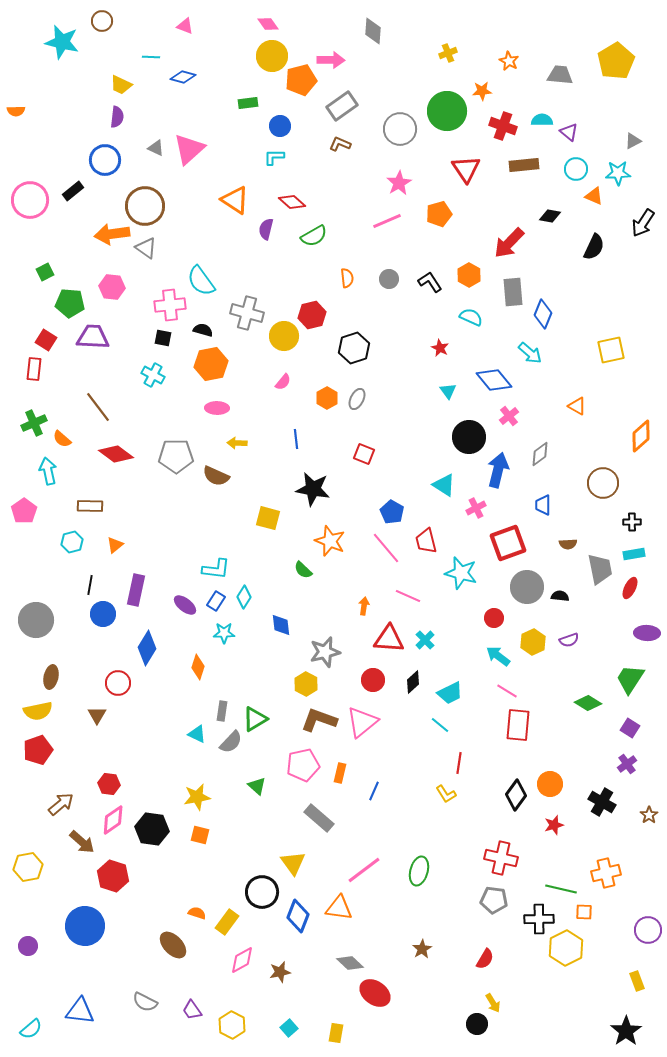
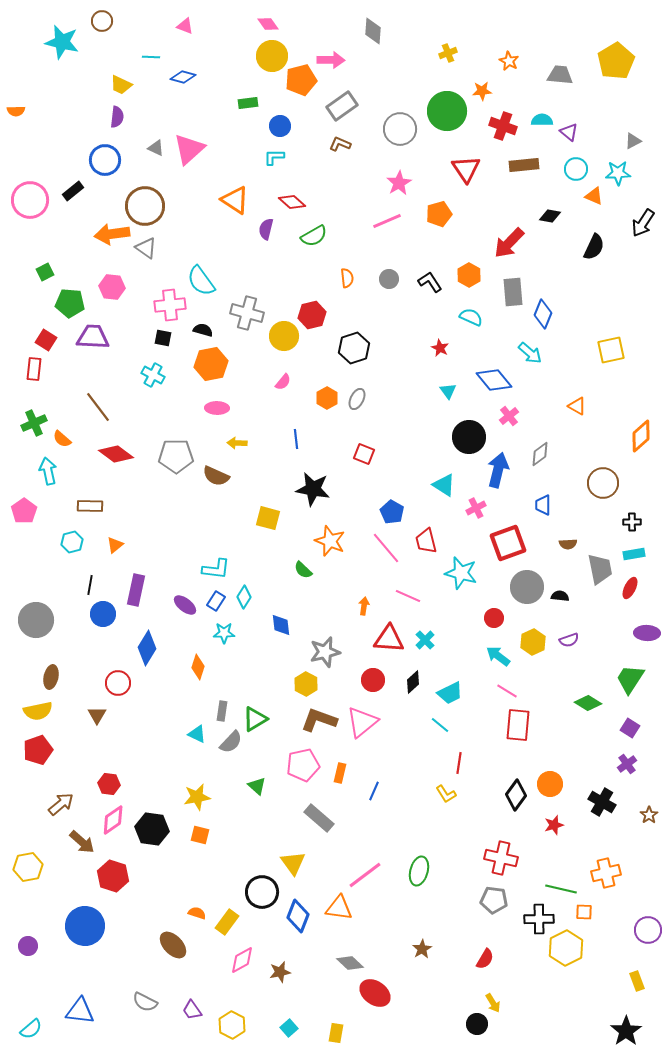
pink line at (364, 870): moved 1 px right, 5 px down
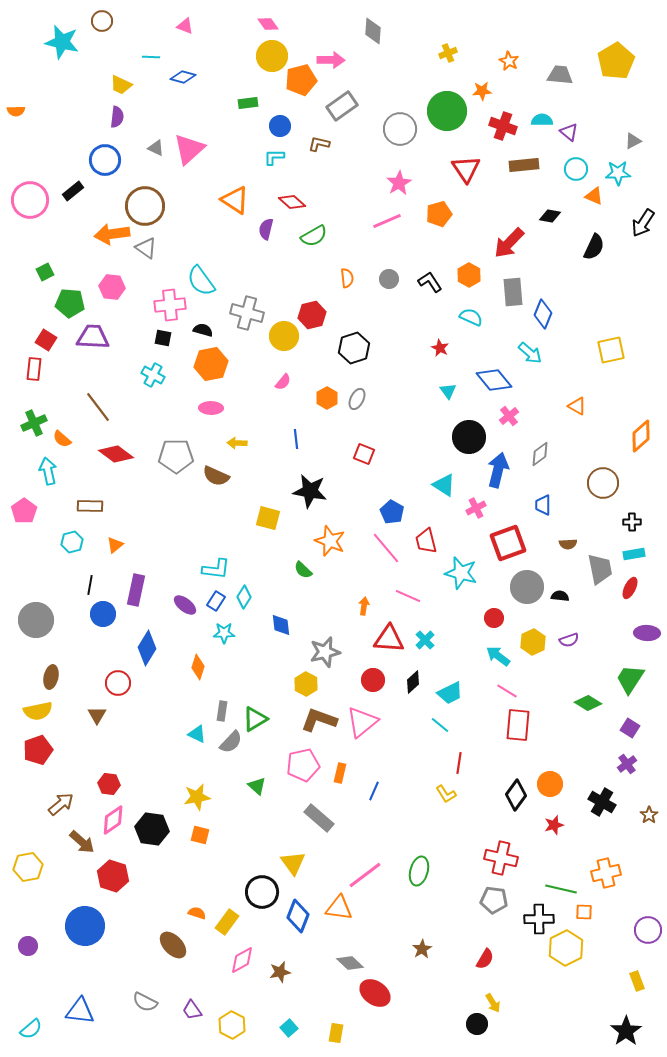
brown L-shape at (340, 144): moved 21 px left; rotated 10 degrees counterclockwise
pink ellipse at (217, 408): moved 6 px left
black star at (313, 489): moved 3 px left, 2 px down
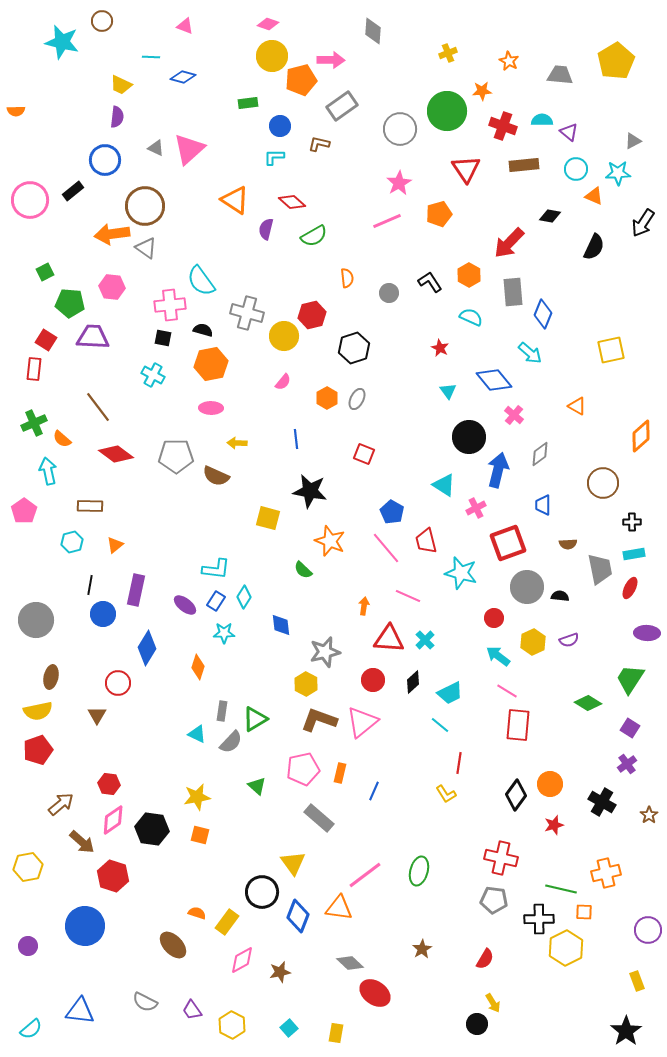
pink diamond at (268, 24): rotated 35 degrees counterclockwise
gray circle at (389, 279): moved 14 px down
pink cross at (509, 416): moved 5 px right, 1 px up; rotated 12 degrees counterclockwise
pink pentagon at (303, 765): moved 4 px down
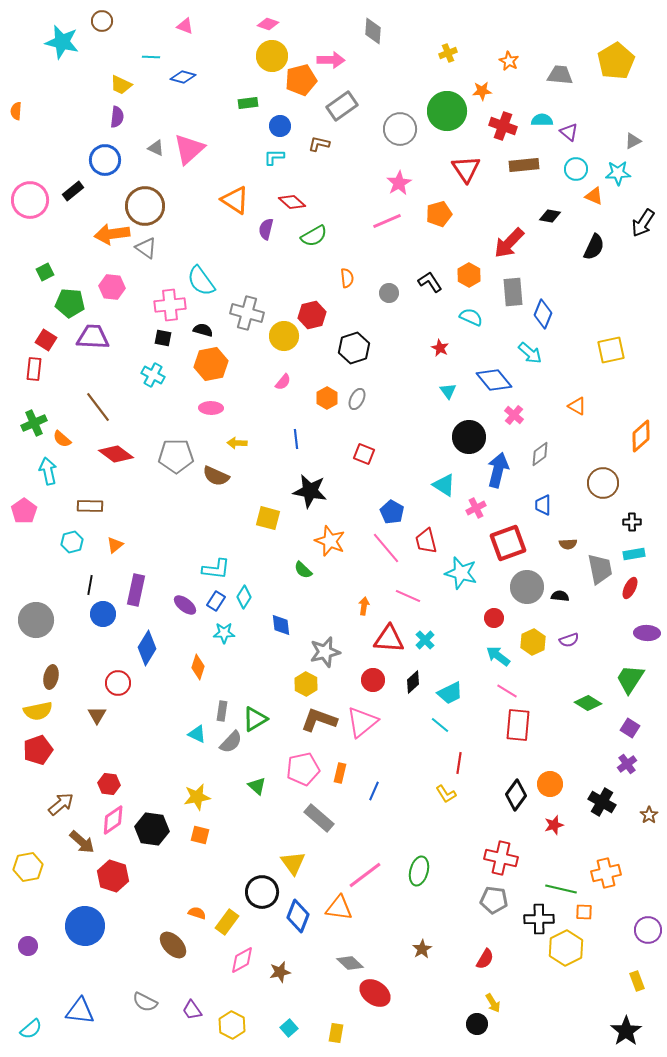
orange semicircle at (16, 111): rotated 96 degrees clockwise
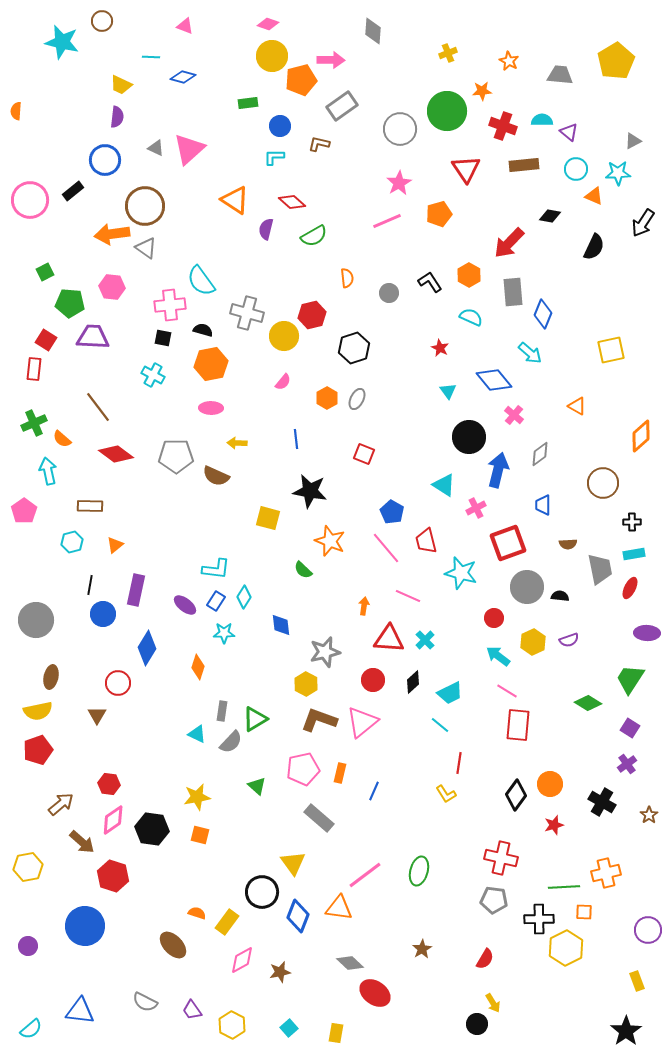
green line at (561, 889): moved 3 px right, 2 px up; rotated 16 degrees counterclockwise
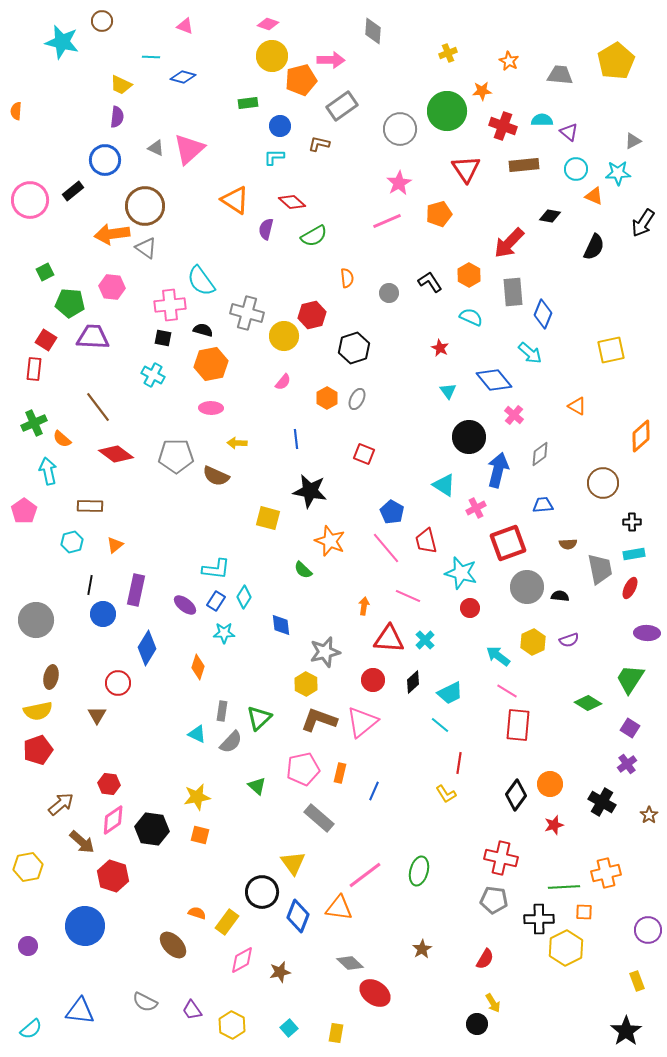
blue trapezoid at (543, 505): rotated 85 degrees clockwise
red circle at (494, 618): moved 24 px left, 10 px up
green triangle at (255, 719): moved 4 px right, 1 px up; rotated 12 degrees counterclockwise
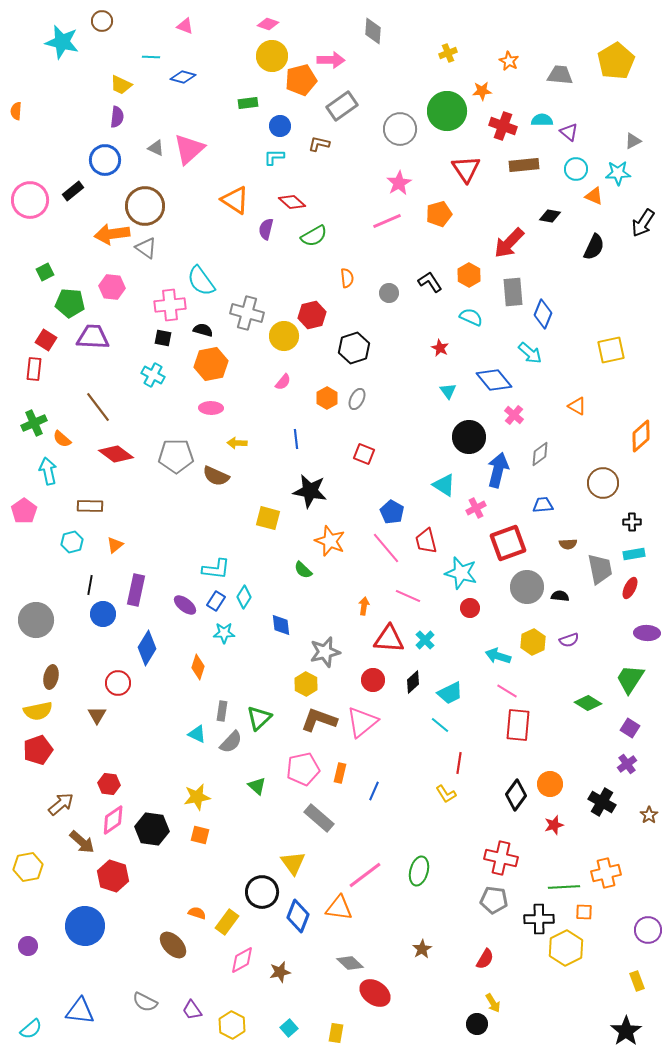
cyan arrow at (498, 656): rotated 20 degrees counterclockwise
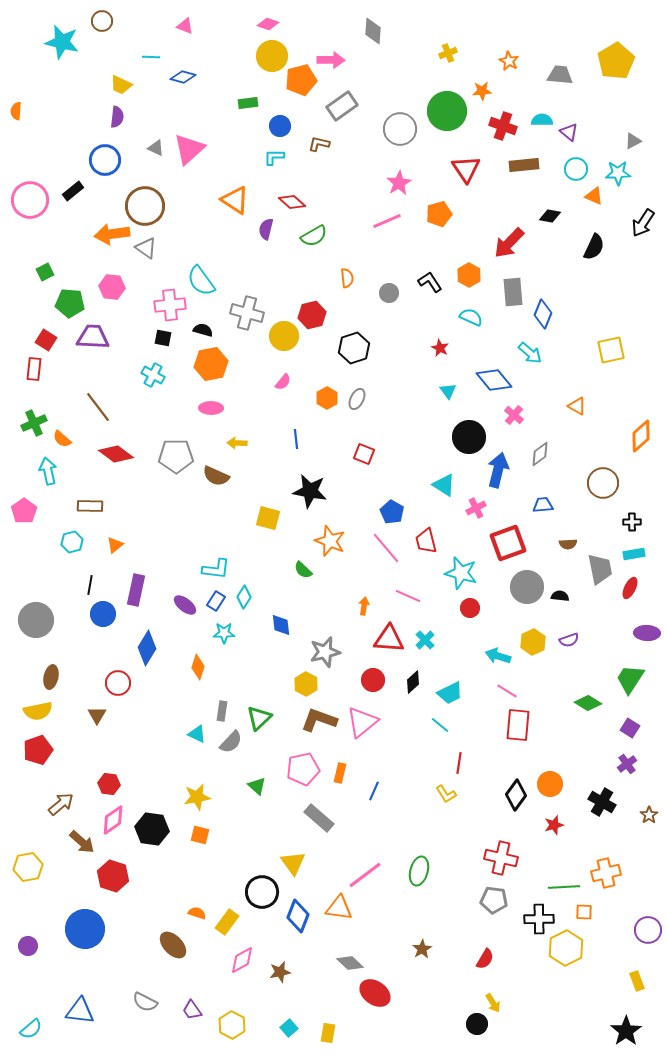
blue circle at (85, 926): moved 3 px down
yellow rectangle at (336, 1033): moved 8 px left
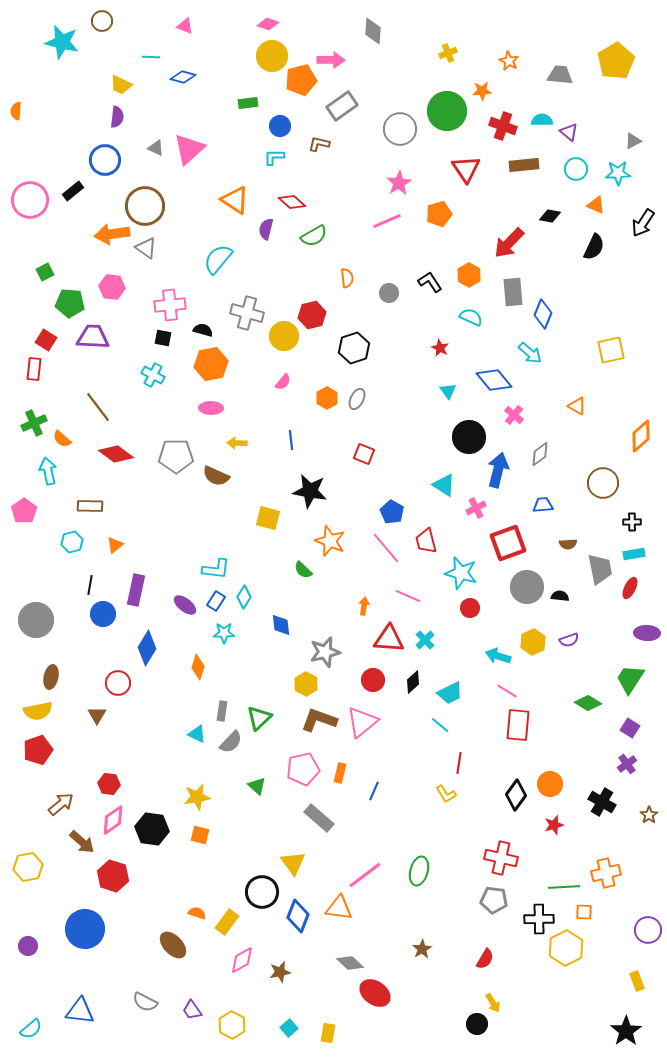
orange triangle at (594, 196): moved 2 px right, 9 px down
cyan semicircle at (201, 281): moved 17 px right, 22 px up; rotated 76 degrees clockwise
blue line at (296, 439): moved 5 px left, 1 px down
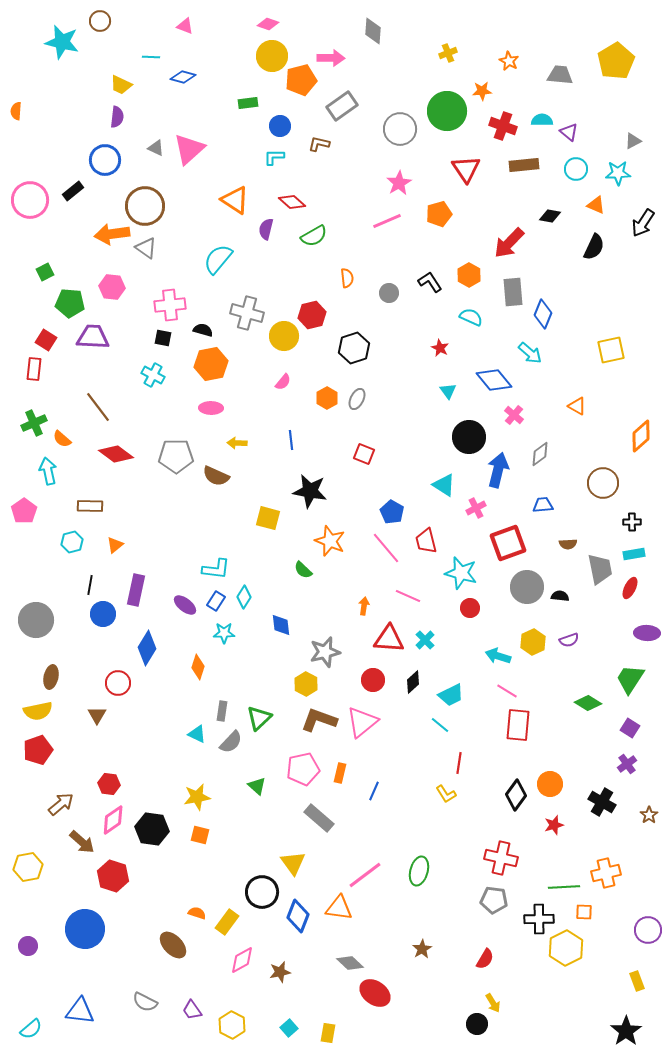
brown circle at (102, 21): moved 2 px left
pink arrow at (331, 60): moved 2 px up
cyan trapezoid at (450, 693): moved 1 px right, 2 px down
